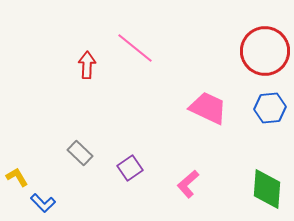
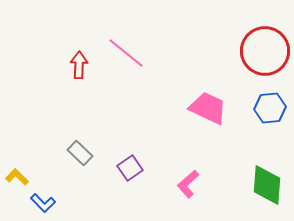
pink line: moved 9 px left, 5 px down
red arrow: moved 8 px left
yellow L-shape: rotated 15 degrees counterclockwise
green diamond: moved 4 px up
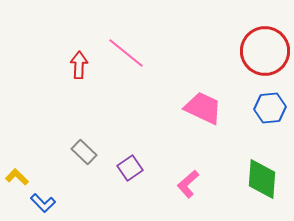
pink trapezoid: moved 5 px left
gray rectangle: moved 4 px right, 1 px up
green diamond: moved 5 px left, 6 px up
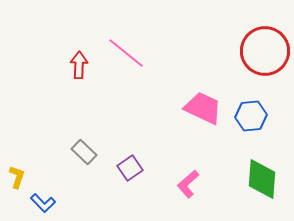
blue hexagon: moved 19 px left, 8 px down
yellow L-shape: rotated 65 degrees clockwise
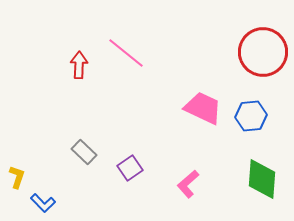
red circle: moved 2 px left, 1 px down
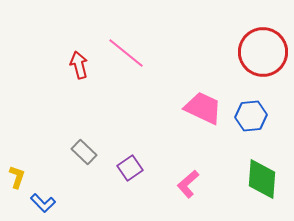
red arrow: rotated 16 degrees counterclockwise
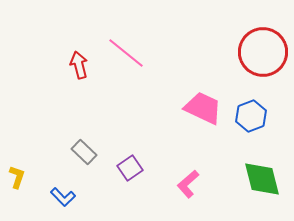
blue hexagon: rotated 16 degrees counterclockwise
green diamond: rotated 18 degrees counterclockwise
blue L-shape: moved 20 px right, 6 px up
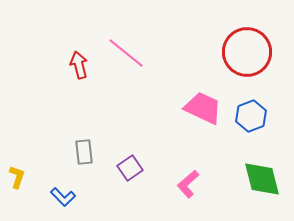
red circle: moved 16 px left
gray rectangle: rotated 40 degrees clockwise
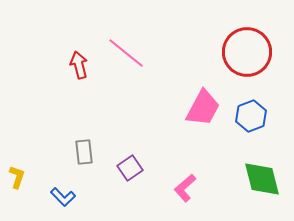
pink trapezoid: rotated 93 degrees clockwise
pink L-shape: moved 3 px left, 4 px down
